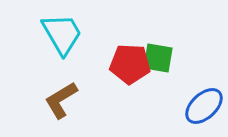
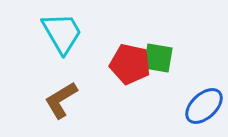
cyan trapezoid: moved 1 px up
red pentagon: rotated 9 degrees clockwise
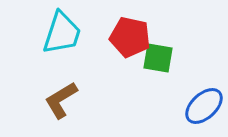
cyan trapezoid: rotated 48 degrees clockwise
red pentagon: moved 27 px up
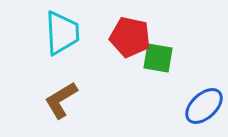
cyan trapezoid: rotated 21 degrees counterclockwise
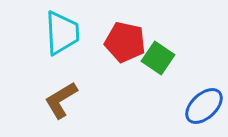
red pentagon: moved 5 px left, 5 px down
green square: rotated 24 degrees clockwise
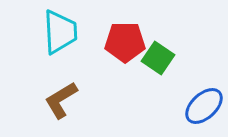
cyan trapezoid: moved 2 px left, 1 px up
red pentagon: rotated 12 degrees counterclockwise
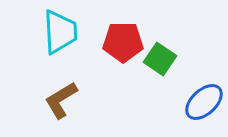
red pentagon: moved 2 px left
green square: moved 2 px right, 1 px down
blue ellipse: moved 4 px up
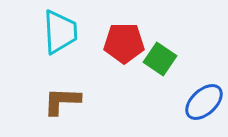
red pentagon: moved 1 px right, 1 px down
brown L-shape: moved 1 px right, 1 px down; rotated 33 degrees clockwise
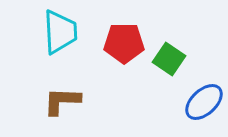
green square: moved 9 px right
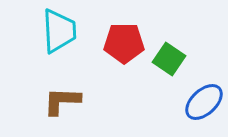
cyan trapezoid: moved 1 px left, 1 px up
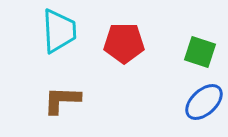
green square: moved 31 px right, 7 px up; rotated 16 degrees counterclockwise
brown L-shape: moved 1 px up
